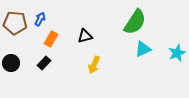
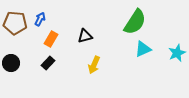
black rectangle: moved 4 px right
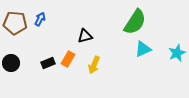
orange rectangle: moved 17 px right, 20 px down
black rectangle: rotated 24 degrees clockwise
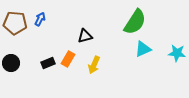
cyan star: rotated 30 degrees clockwise
